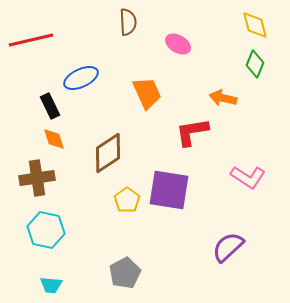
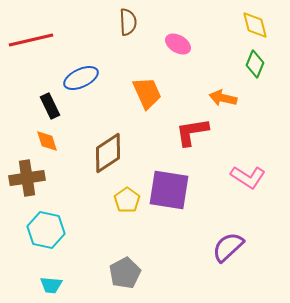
orange diamond: moved 7 px left, 2 px down
brown cross: moved 10 px left
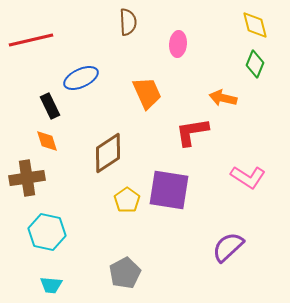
pink ellipse: rotated 65 degrees clockwise
cyan hexagon: moved 1 px right, 2 px down
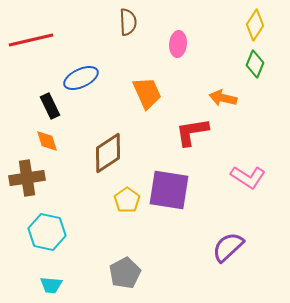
yellow diamond: rotated 48 degrees clockwise
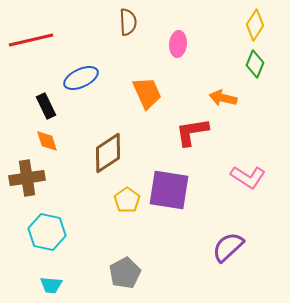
black rectangle: moved 4 px left
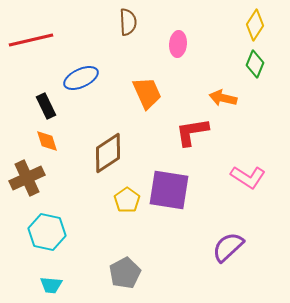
brown cross: rotated 16 degrees counterclockwise
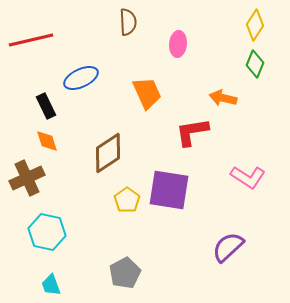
cyan trapezoid: rotated 65 degrees clockwise
